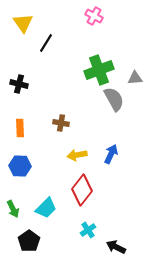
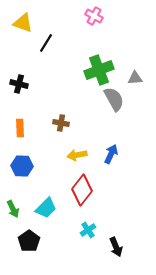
yellow triangle: rotated 35 degrees counterclockwise
blue hexagon: moved 2 px right
black arrow: rotated 138 degrees counterclockwise
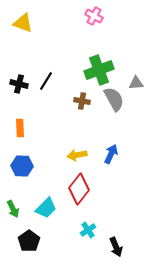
black line: moved 38 px down
gray triangle: moved 1 px right, 5 px down
brown cross: moved 21 px right, 22 px up
red diamond: moved 3 px left, 1 px up
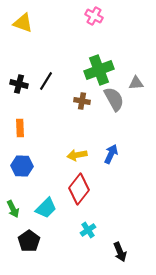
black arrow: moved 4 px right, 5 px down
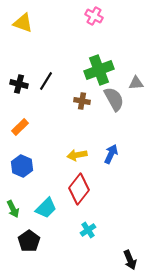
orange rectangle: moved 1 px up; rotated 48 degrees clockwise
blue hexagon: rotated 20 degrees clockwise
black arrow: moved 10 px right, 8 px down
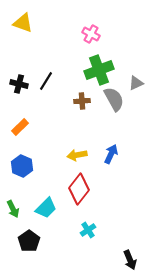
pink cross: moved 3 px left, 18 px down
gray triangle: rotated 21 degrees counterclockwise
brown cross: rotated 14 degrees counterclockwise
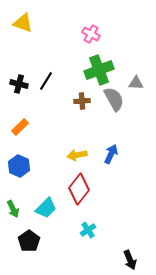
gray triangle: rotated 28 degrees clockwise
blue hexagon: moved 3 px left
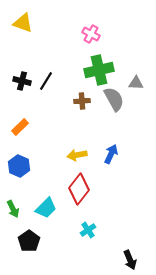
green cross: rotated 8 degrees clockwise
black cross: moved 3 px right, 3 px up
